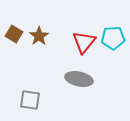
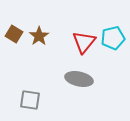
cyan pentagon: rotated 10 degrees counterclockwise
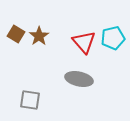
brown square: moved 2 px right
red triangle: rotated 20 degrees counterclockwise
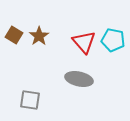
brown square: moved 2 px left, 1 px down
cyan pentagon: moved 2 px down; rotated 25 degrees clockwise
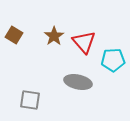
brown star: moved 15 px right
cyan pentagon: moved 20 px down; rotated 15 degrees counterclockwise
gray ellipse: moved 1 px left, 3 px down
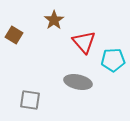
brown star: moved 16 px up
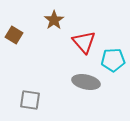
gray ellipse: moved 8 px right
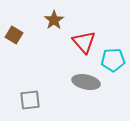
gray square: rotated 15 degrees counterclockwise
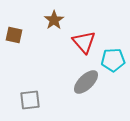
brown square: rotated 18 degrees counterclockwise
gray ellipse: rotated 56 degrees counterclockwise
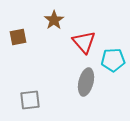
brown square: moved 4 px right, 2 px down; rotated 24 degrees counterclockwise
gray ellipse: rotated 32 degrees counterclockwise
